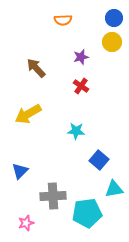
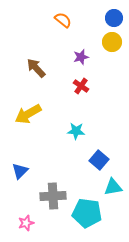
orange semicircle: rotated 138 degrees counterclockwise
cyan triangle: moved 1 px left, 2 px up
cyan pentagon: rotated 16 degrees clockwise
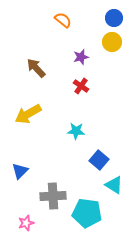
cyan triangle: moved 1 px right, 2 px up; rotated 42 degrees clockwise
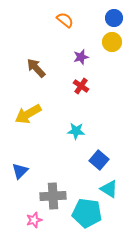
orange semicircle: moved 2 px right
cyan triangle: moved 5 px left, 4 px down
pink star: moved 8 px right, 3 px up
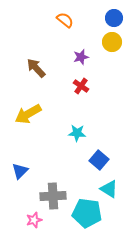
cyan star: moved 1 px right, 2 px down
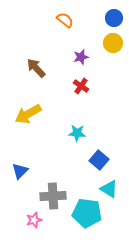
yellow circle: moved 1 px right, 1 px down
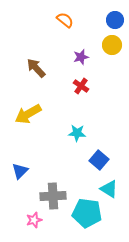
blue circle: moved 1 px right, 2 px down
yellow circle: moved 1 px left, 2 px down
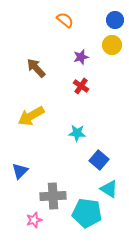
yellow arrow: moved 3 px right, 2 px down
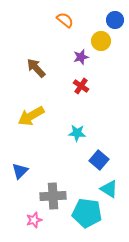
yellow circle: moved 11 px left, 4 px up
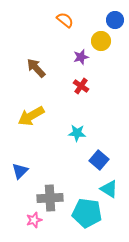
gray cross: moved 3 px left, 2 px down
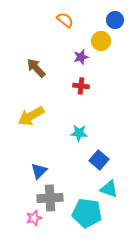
red cross: rotated 28 degrees counterclockwise
cyan star: moved 2 px right
blue triangle: moved 19 px right
cyan triangle: rotated 12 degrees counterclockwise
pink star: moved 2 px up
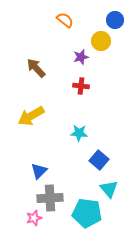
cyan triangle: rotated 30 degrees clockwise
